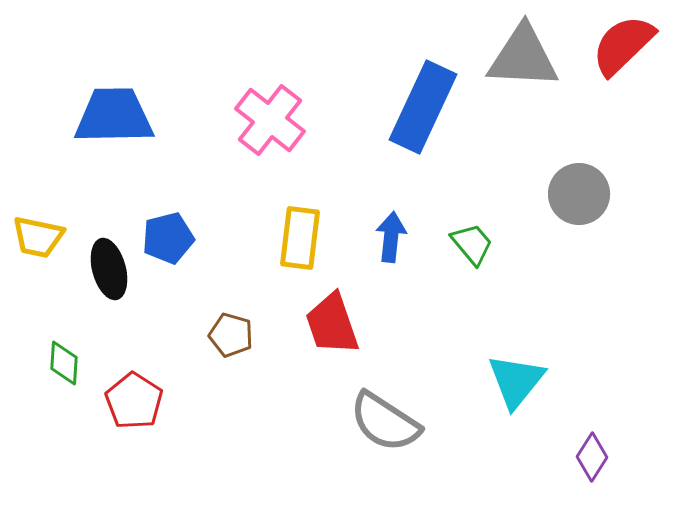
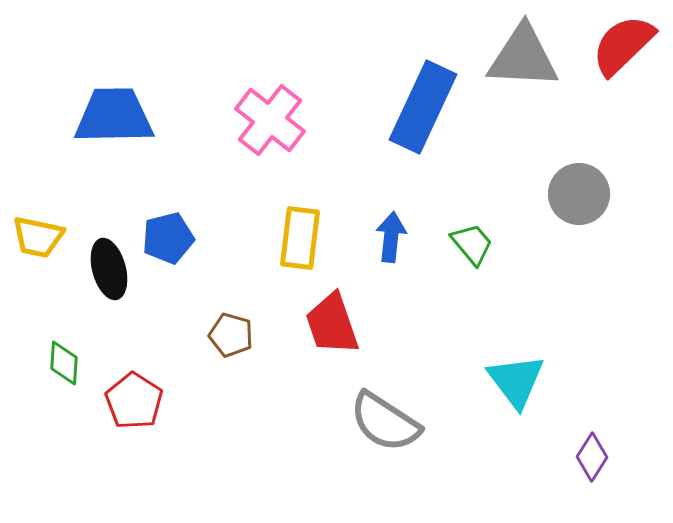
cyan triangle: rotated 16 degrees counterclockwise
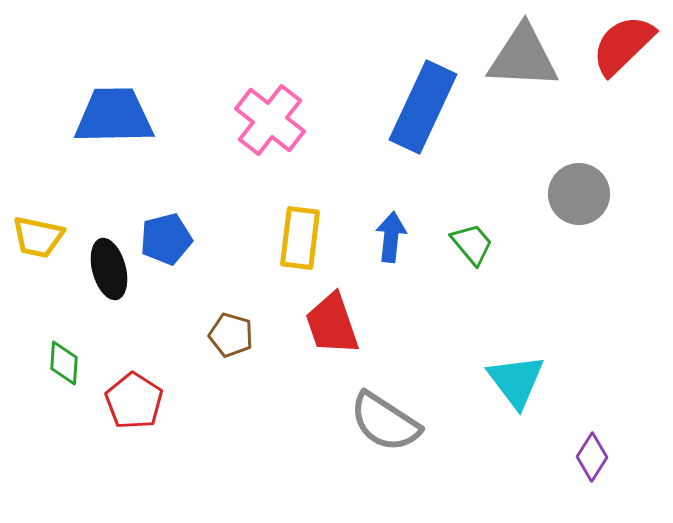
blue pentagon: moved 2 px left, 1 px down
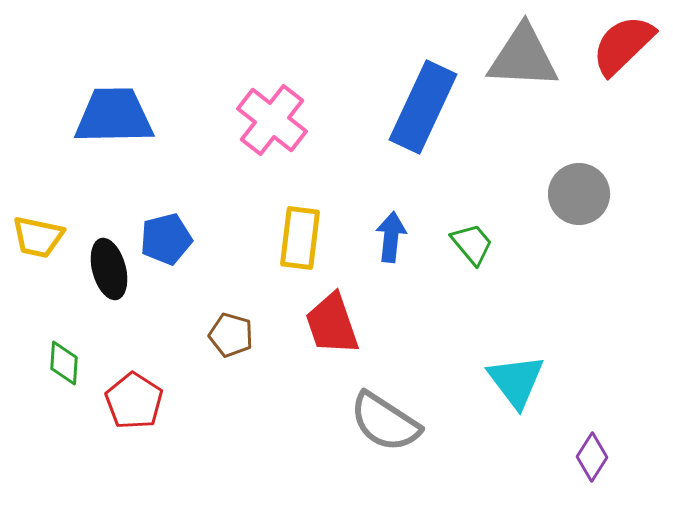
pink cross: moved 2 px right
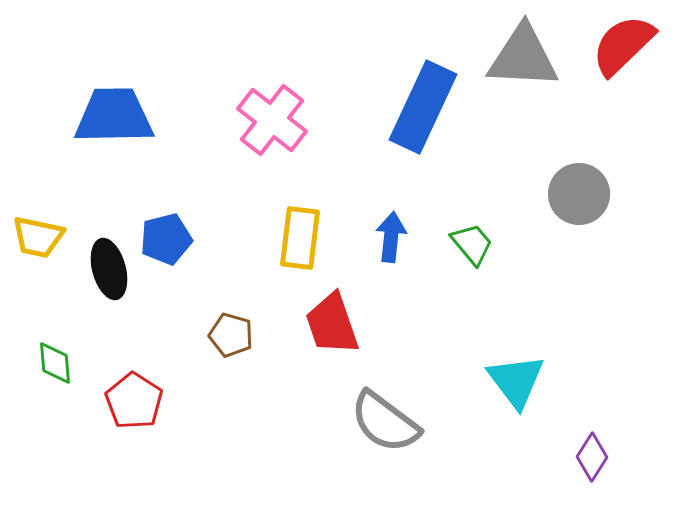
green diamond: moved 9 px left; rotated 9 degrees counterclockwise
gray semicircle: rotated 4 degrees clockwise
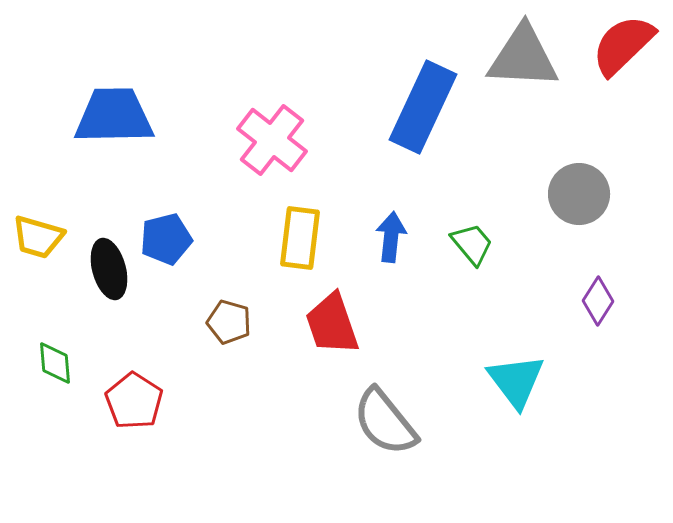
pink cross: moved 20 px down
yellow trapezoid: rotated 4 degrees clockwise
brown pentagon: moved 2 px left, 13 px up
gray semicircle: rotated 14 degrees clockwise
purple diamond: moved 6 px right, 156 px up
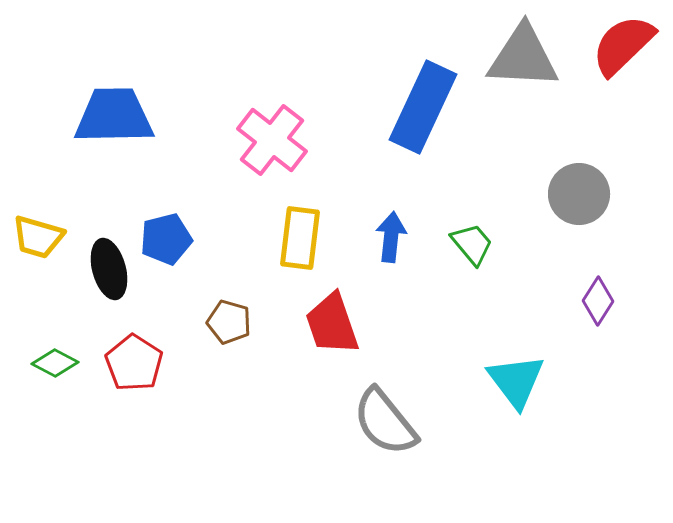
green diamond: rotated 57 degrees counterclockwise
red pentagon: moved 38 px up
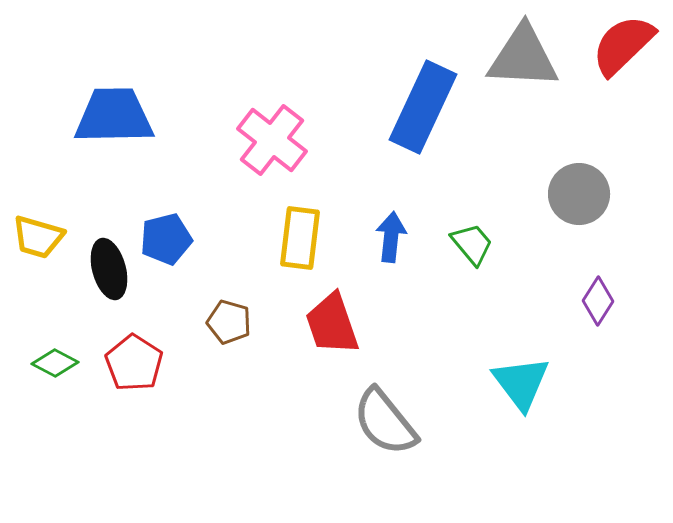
cyan triangle: moved 5 px right, 2 px down
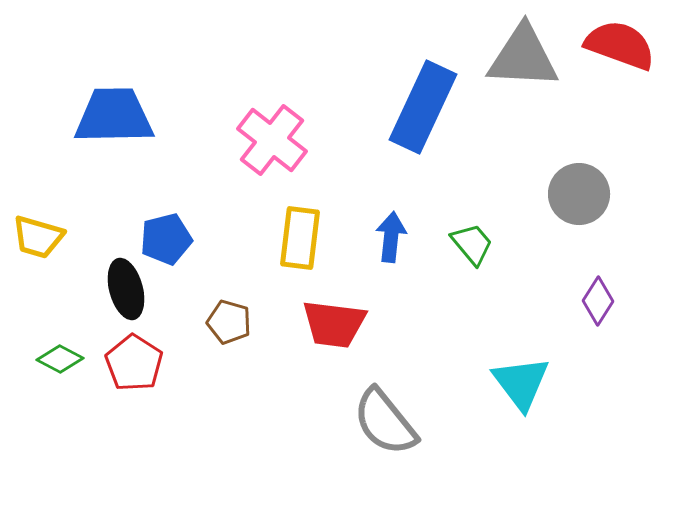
red semicircle: moved 3 px left; rotated 64 degrees clockwise
black ellipse: moved 17 px right, 20 px down
red trapezoid: moved 2 px right; rotated 64 degrees counterclockwise
green diamond: moved 5 px right, 4 px up
